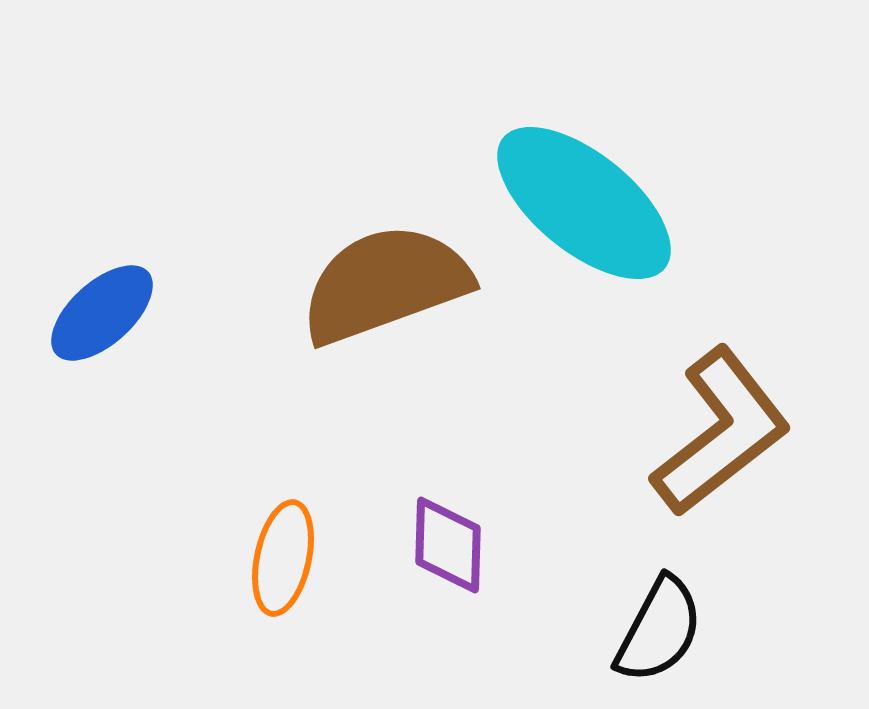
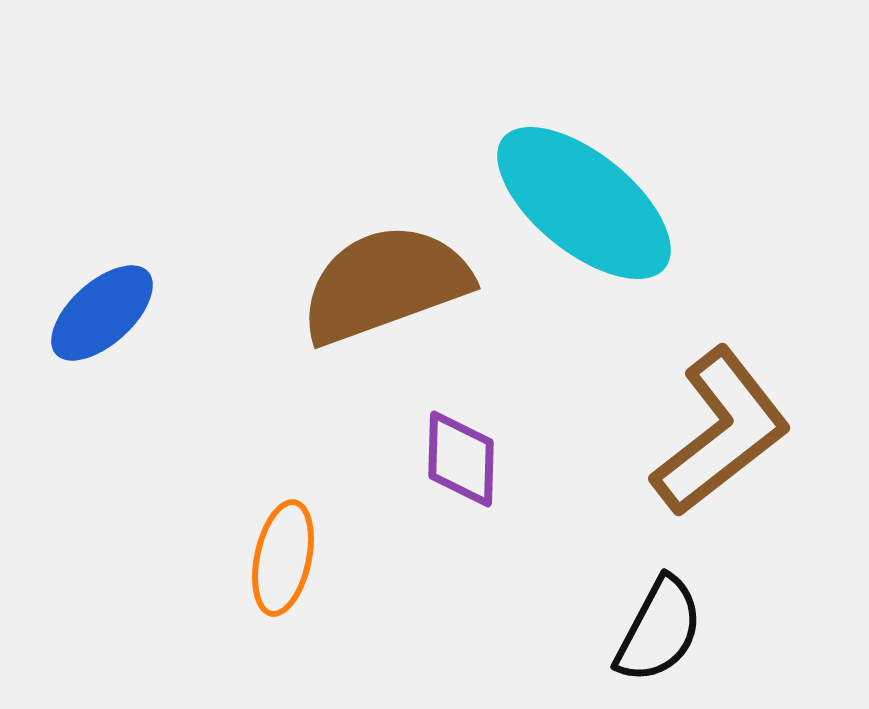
purple diamond: moved 13 px right, 86 px up
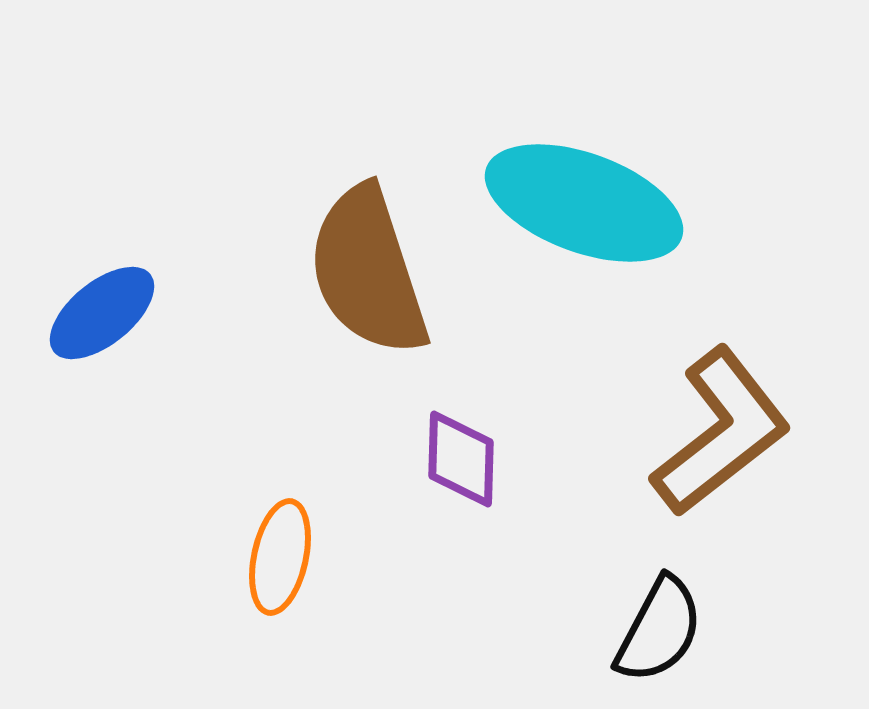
cyan ellipse: rotated 19 degrees counterclockwise
brown semicircle: moved 17 px left, 13 px up; rotated 88 degrees counterclockwise
blue ellipse: rotated 3 degrees clockwise
orange ellipse: moved 3 px left, 1 px up
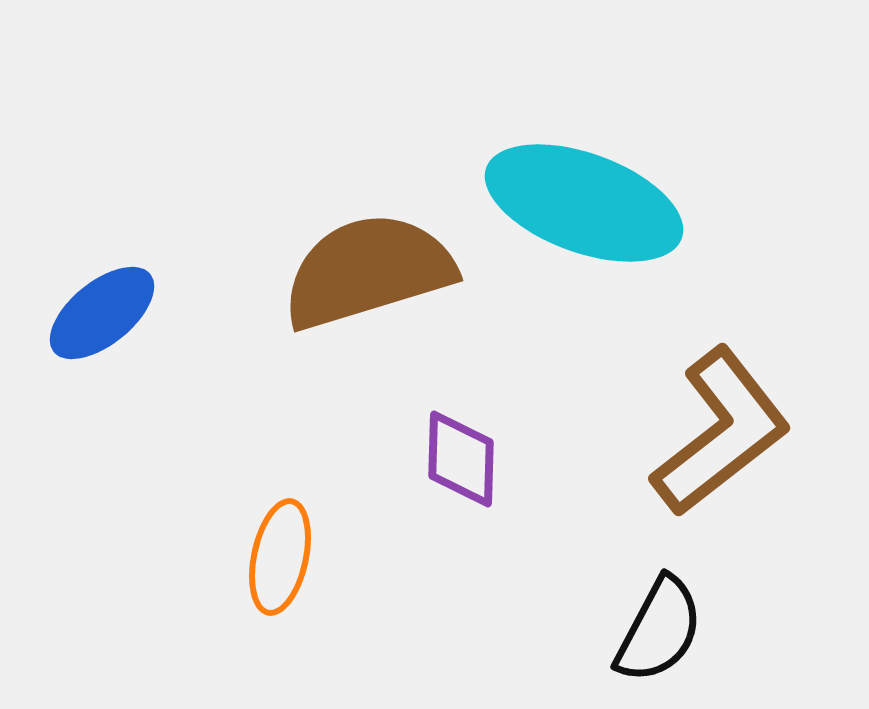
brown semicircle: rotated 91 degrees clockwise
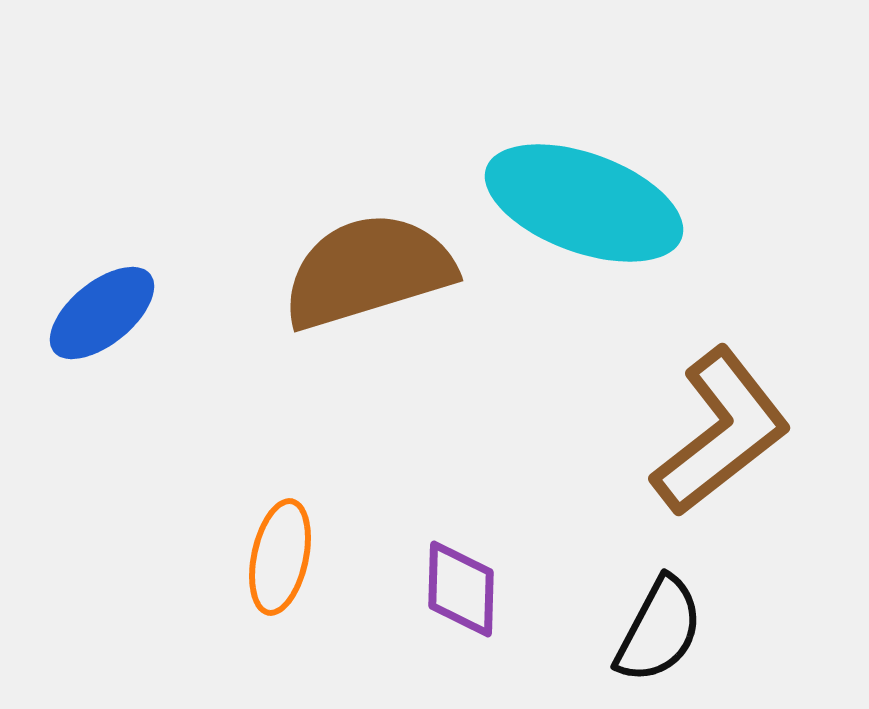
purple diamond: moved 130 px down
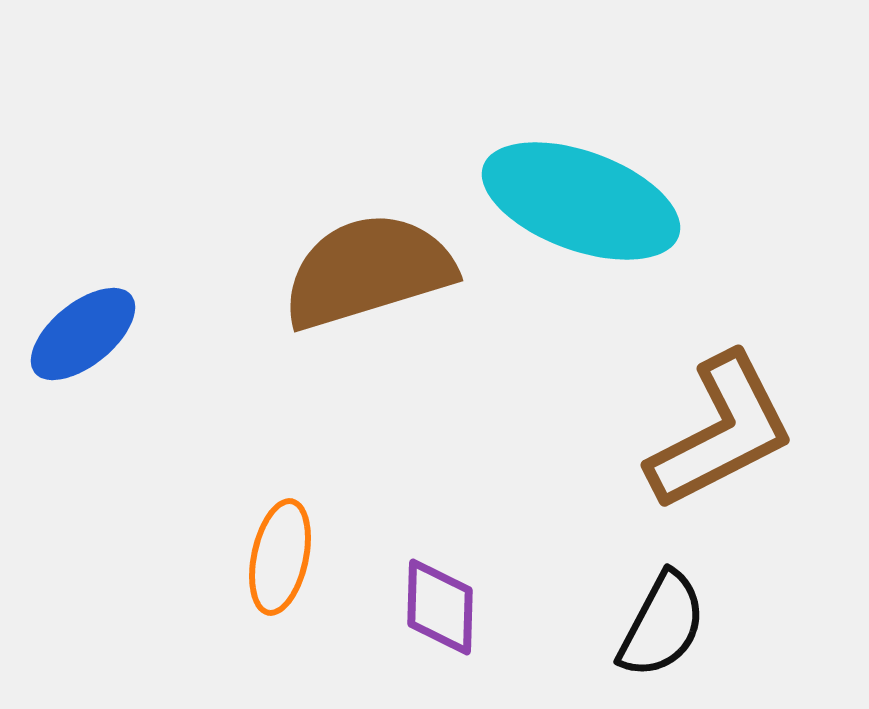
cyan ellipse: moved 3 px left, 2 px up
blue ellipse: moved 19 px left, 21 px down
brown L-shape: rotated 11 degrees clockwise
purple diamond: moved 21 px left, 18 px down
black semicircle: moved 3 px right, 5 px up
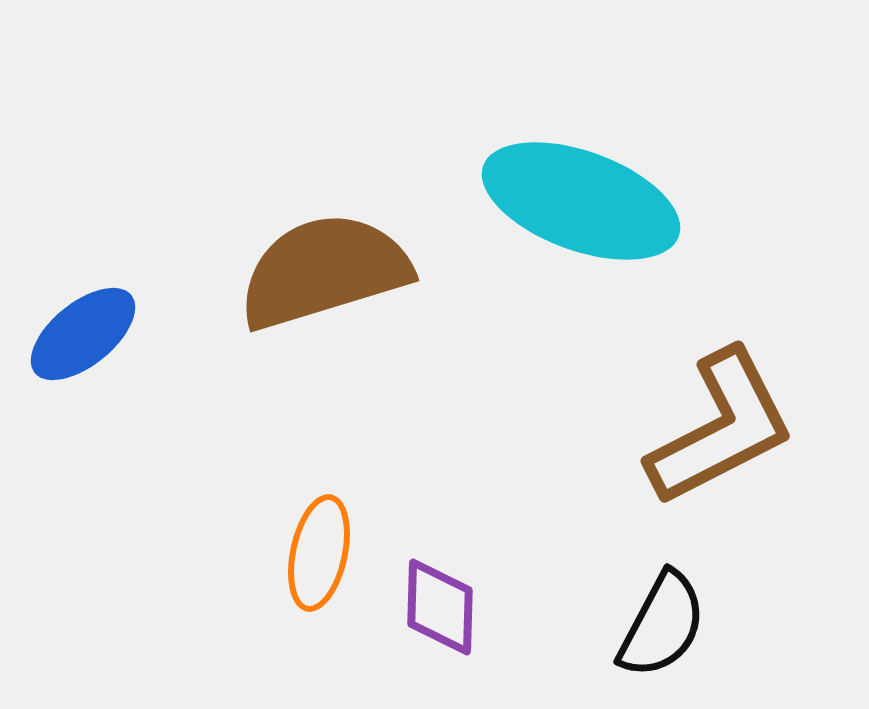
brown semicircle: moved 44 px left
brown L-shape: moved 4 px up
orange ellipse: moved 39 px right, 4 px up
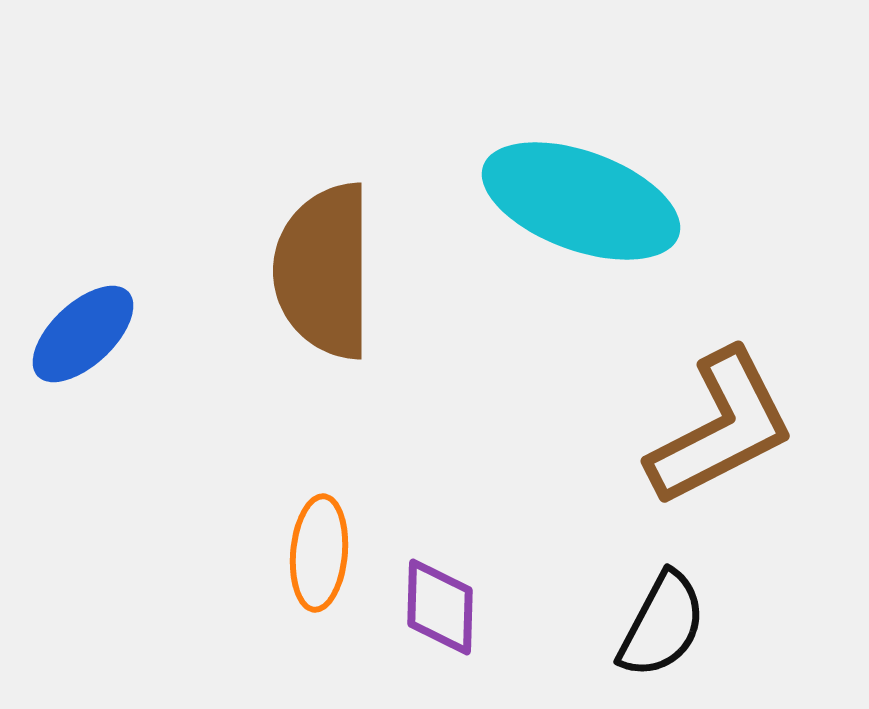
brown semicircle: rotated 73 degrees counterclockwise
blue ellipse: rotated 4 degrees counterclockwise
orange ellipse: rotated 7 degrees counterclockwise
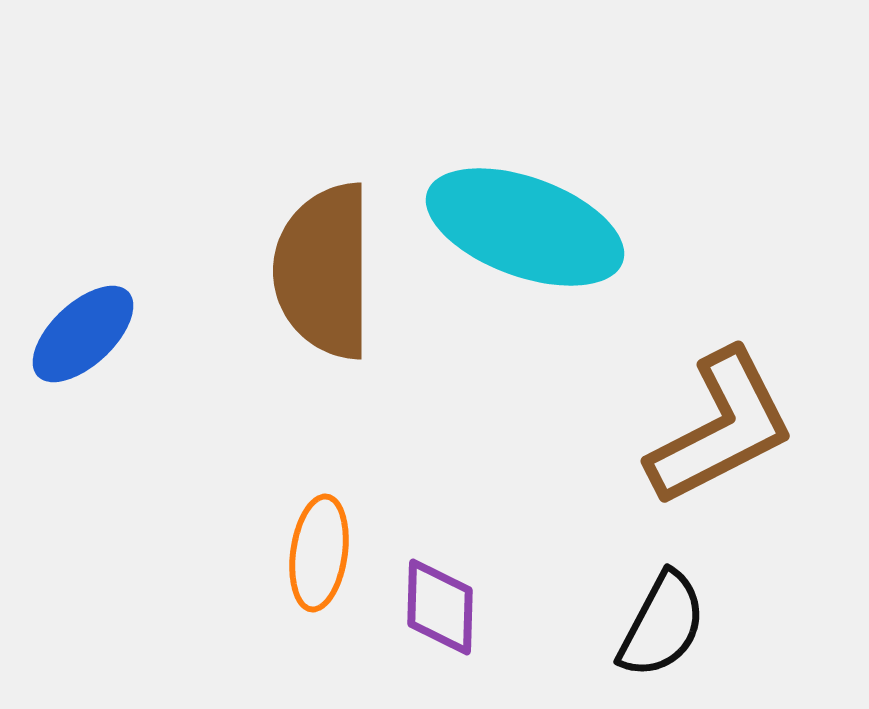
cyan ellipse: moved 56 px left, 26 px down
orange ellipse: rotated 3 degrees clockwise
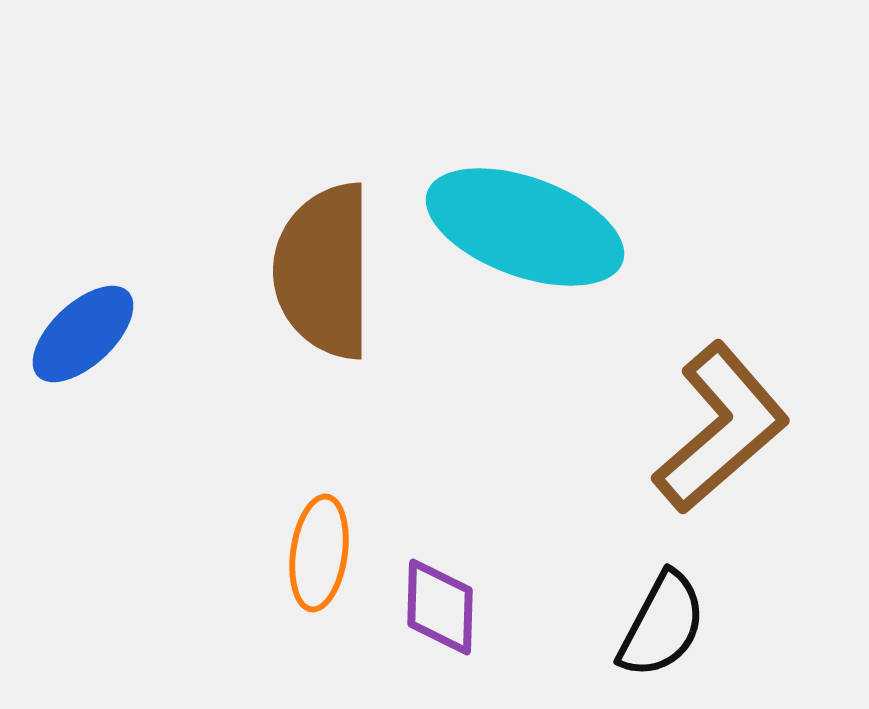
brown L-shape: rotated 14 degrees counterclockwise
